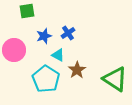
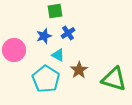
green square: moved 28 px right
brown star: moved 2 px right
green triangle: moved 1 px left; rotated 16 degrees counterclockwise
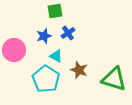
cyan triangle: moved 2 px left, 1 px down
brown star: rotated 18 degrees counterclockwise
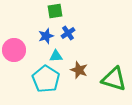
blue star: moved 2 px right
cyan triangle: rotated 32 degrees counterclockwise
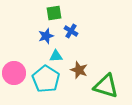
green square: moved 1 px left, 2 px down
blue cross: moved 3 px right, 2 px up; rotated 24 degrees counterclockwise
pink circle: moved 23 px down
green triangle: moved 8 px left, 7 px down
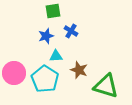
green square: moved 1 px left, 2 px up
cyan pentagon: moved 1 px left
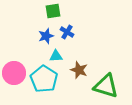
blue cross: moved 4 px left, 1 px down
cyan pentagon: moved 1 px left
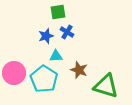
green square: moved 5 px right, 1 px down
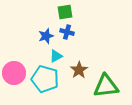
green square: moved 7 px right
blue cross: rotated 16 degrees counterclockwise
cyan triangle: rotated 24 degrees counterclockwise
brown star: rotated 18 degrees clockwise
cyan pentagon: moved 1 px right; rotated 16 degrees counterclockwise
green triangle: rotated 24 degrees counterclockwise
